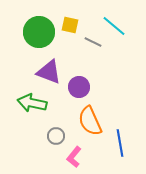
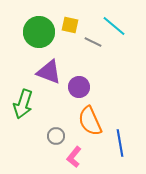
green arrow: moved 9 px left, 1 px down; rotated 84 degrees counterclockwise
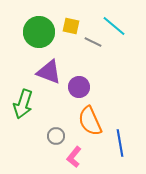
yellow square: moved 1 px right, 1 px down
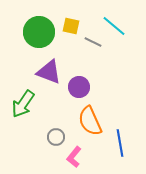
green arrow: rotated 16 degrees clockwise
gray circle: moved 1 px down
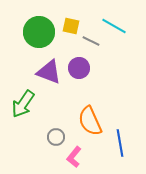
cyan line: rotated 10 degrees counterclockwise
gray line: moved 2 px left, 1 px up
purple circle: moved 19 px up
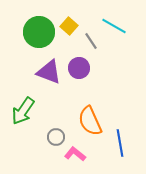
yellow square: moved 2 px left; rotated 30 degrees clockwise
gray line: rotated 30 degrees clockwise
green arrow: moved 7 px down
pink L-shape: moved 1 px right, 3 px up; rotated 90 degrees clockwise
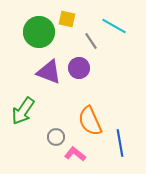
yellow square: moved 2 px left, 7 px up; rotated 30 degrees counterclockwise
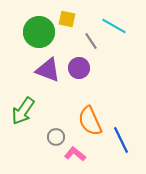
purple triangle: moved 1 px left, 2 px up
blue line: moved 1 px right, 3 px up; rotated 16 degrees counterclockwise
